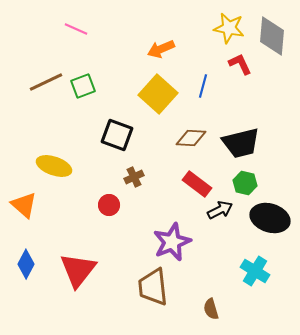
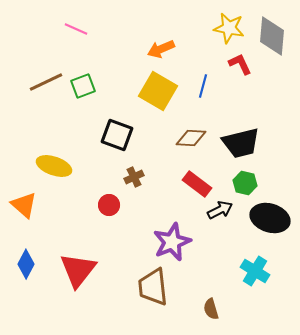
yellow square: moved 3 px up; rotated 12 degrees counterclockwise
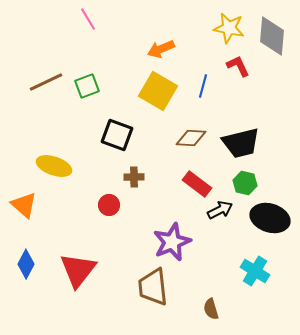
pink line: moved 12 px right, 10 px up; rotated 35 degrees clockwise
red L-shape: moved 2 px left, 2 px down
green square: moved 4 px right
brown cross: rotated 24 degrees clockwise
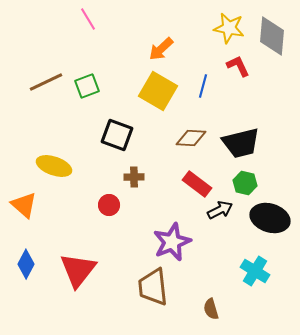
orange arrow: rotated 20 degrees counterclockwise
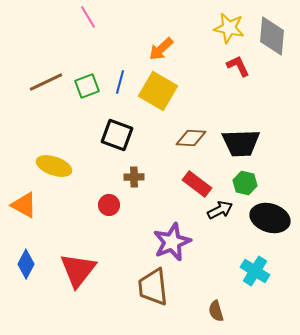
pink line: moved 2 px up
blue line: moved 83 px left, 4 px up
black trapezoid: rotated 12 degrees clockwise
orange triangle: rotated 12 degrees counterclockwise
brown semicircle: moved 5 px right, 2 px down
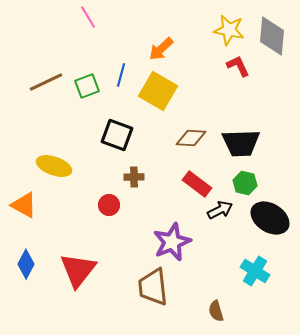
yellow star: moved 2 px down
blue line: moved 1 px right, 7 px up
black ellipse: rotated 15 degrees clockwise
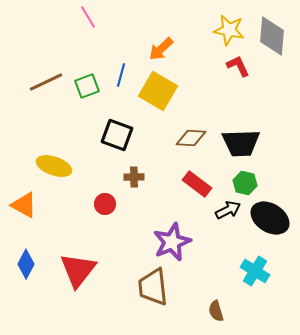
red circle: moved 4 px left, 1 px up
black arrow: moved 8 px right
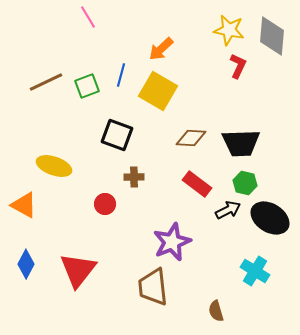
red L-shape: rotated 50 degrees clockwise
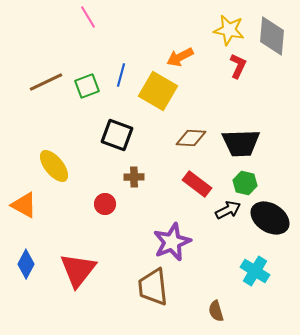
orange arrow: moved 19 px right, 8 px down; rotated 16 degrees clockwise
yellow ellipse: rotated 32 degrees clockwise
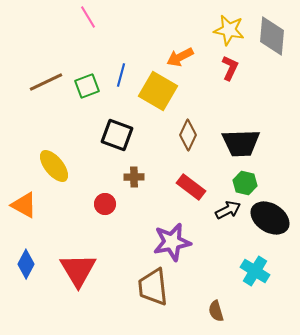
red L-shape: moved 8 px left, 2 px down
brown diamond: moved 3 px left, 3 px up; rotated 68 degrees counterclockwise
red rectangle: moved 6 px left, 3 px down
purple star: rotated 12 degrees clockwise
red triangle: rotated 9 degrees counterclockwise
